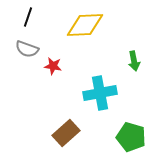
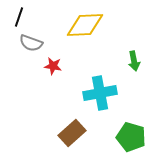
black line: moved 9 px left
gray semicircle: moved 4 px right, 6 px up
brown rectangle: moved 6 px right
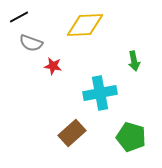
black line: rotated 42 degrees clockwise
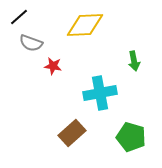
black line: rotated 12 degrees counterclockwise
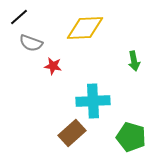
yellow diamond: moved 3 px down
cyan cross: moved 7 px left, 8 px down; rotated 8 degrees clockwise
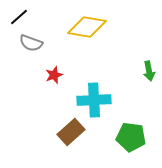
yellow diamond: moved 2 px right, 1 px up; rotated 12 degrees clockwise
green arrow: moved 15 px right, 10 px down
red star: moved 1 px right, 9 px down; rotated 30 degrees counterclockwise
cyan cross: moved 1 px right, 1 px up
brown rectangle: moved 1 px left, 1 px up
green pentagon: rotated 8 degrees counterclockwise
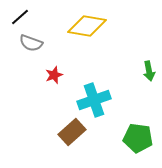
black line: moved 1 px right
yellow diamond: moved 1 px up
cyan cross: rotated 16 degrees counterclockwise
brown rectangle: moved 1 px right
green pentagon: moved 7 px right, 1 px down
